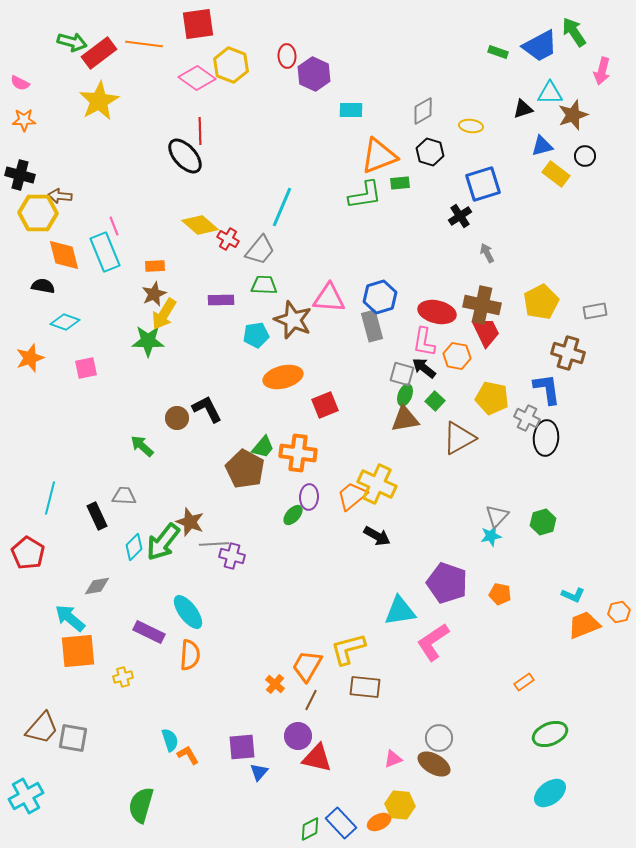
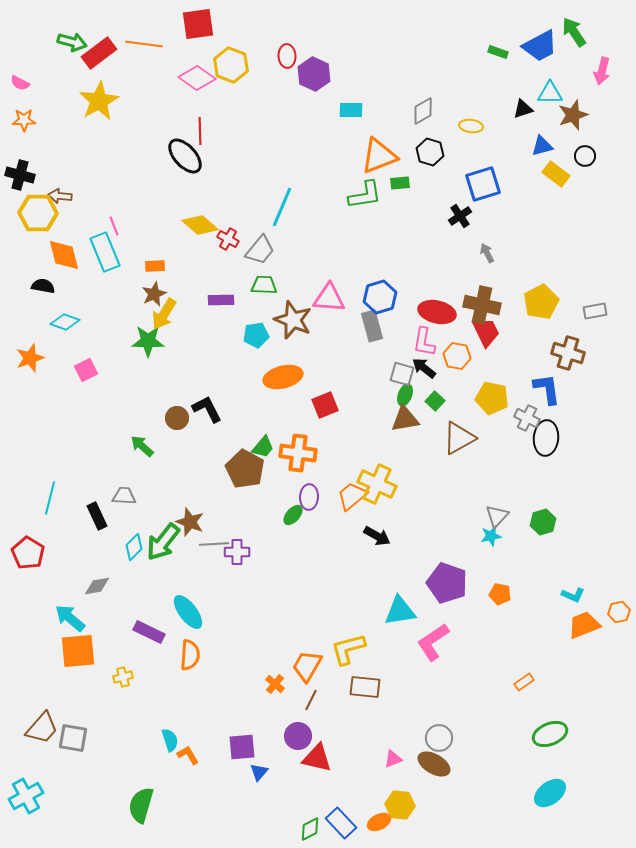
pink square at (86, 368): moved 2 px down; rotated 15 degrees counterclockwise
purple cross at (232, 556): moved 5 px right, 4 px up; rotated 15 degrees counterclockwise
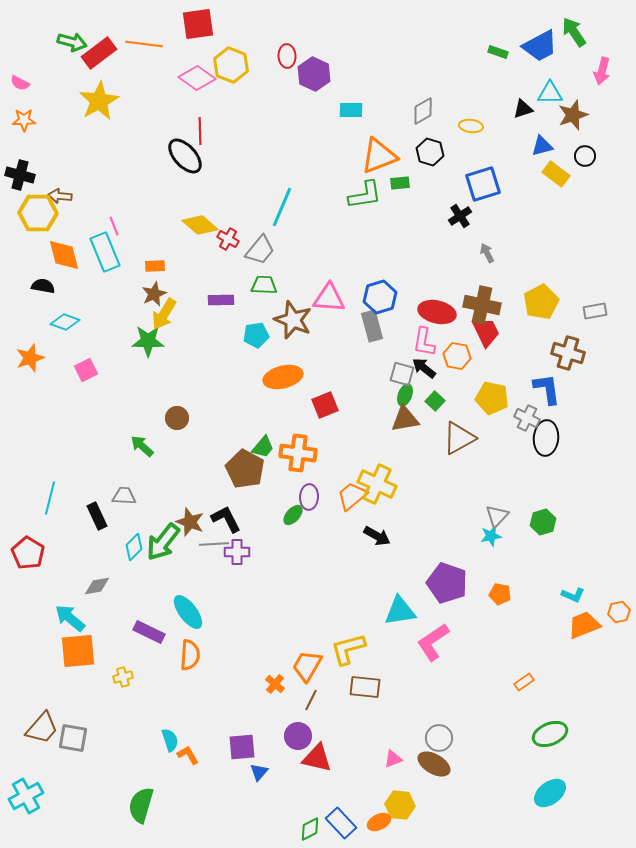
black L-shape at (207, 409): moved 19 px right, 110 px down
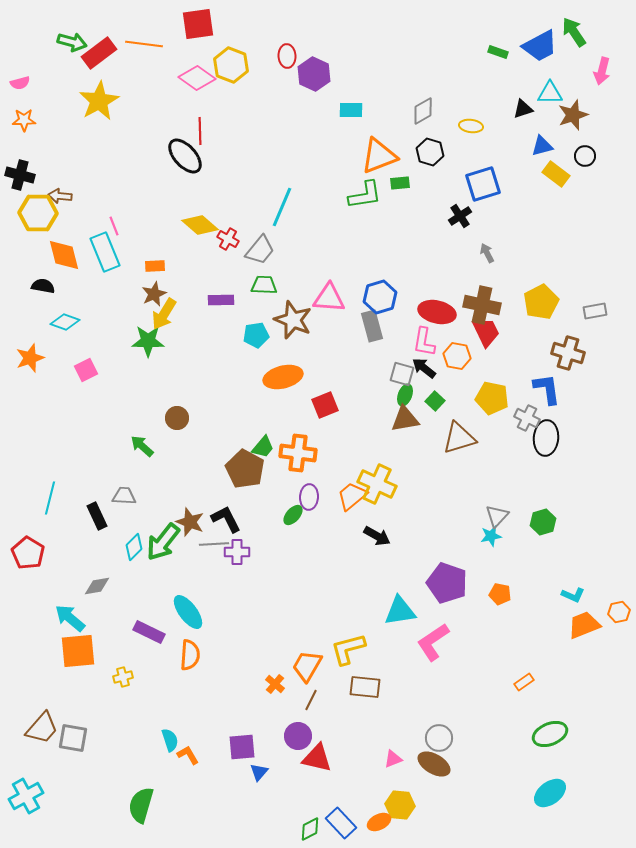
pink semicircle at (20, 83): rotated 42 degrees counterclockwise
brown triangle at (459, 438): rotated 12 degrees clockwise
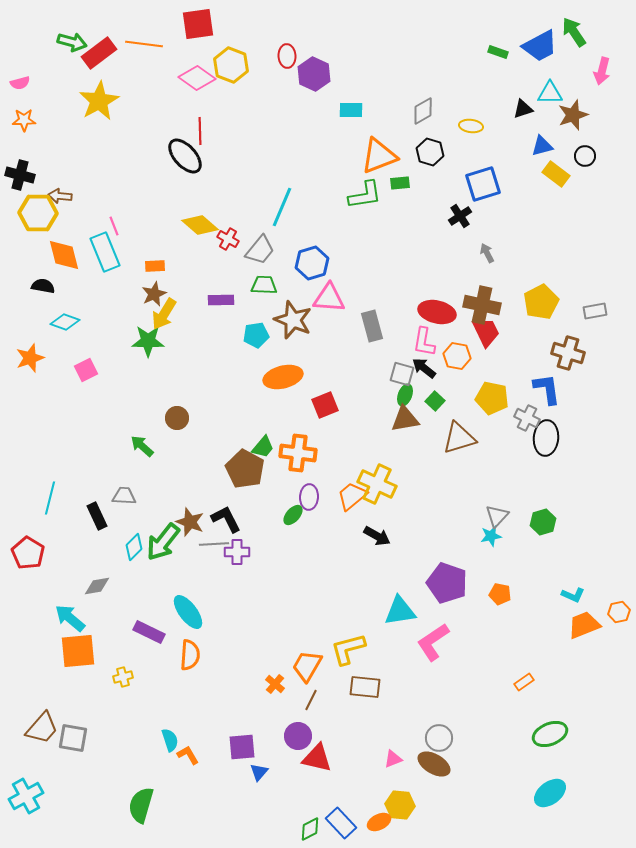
blue hexagon at (380, 297): moved 68 px left, 34 px up
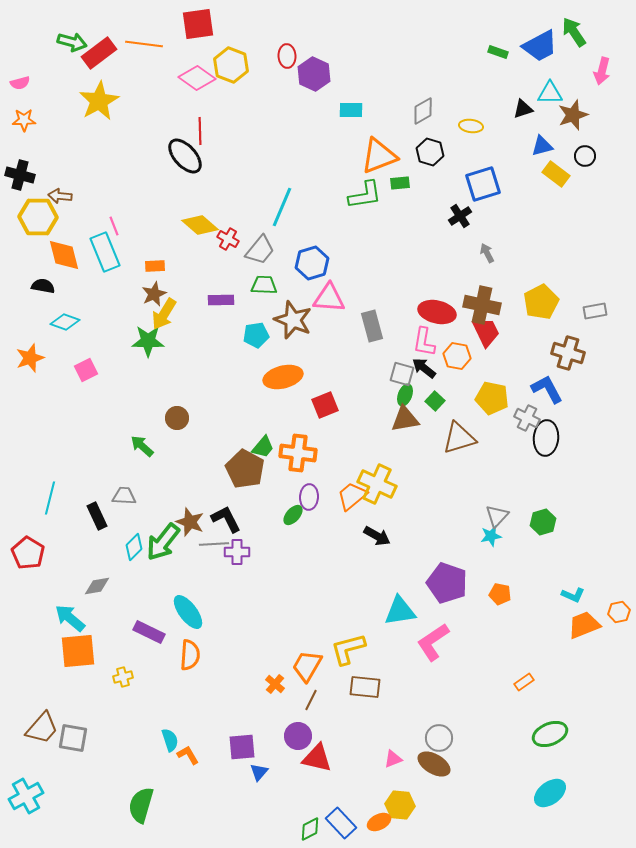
yellow hexagon at (38, 213): moved 4 px down
blue L-shape at (547, 389): rotated 20 degrees counterclockwise
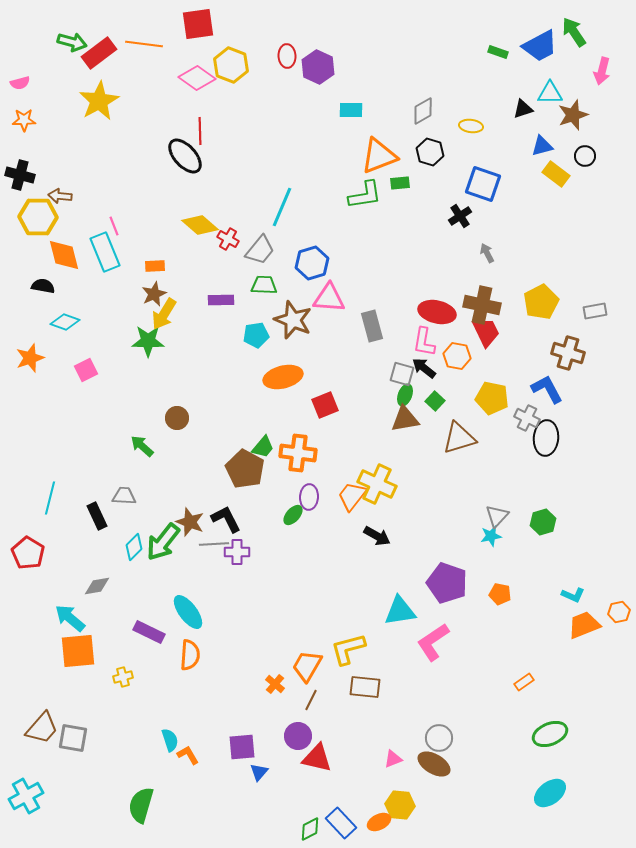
purple hexagon at (314, 74): moved 4 px right, 7 px up
blue square at (483, 184): rotated 36 degrees clockwise
orange trapezoid at (352, 496): rotated 12 degrees counterclockwise
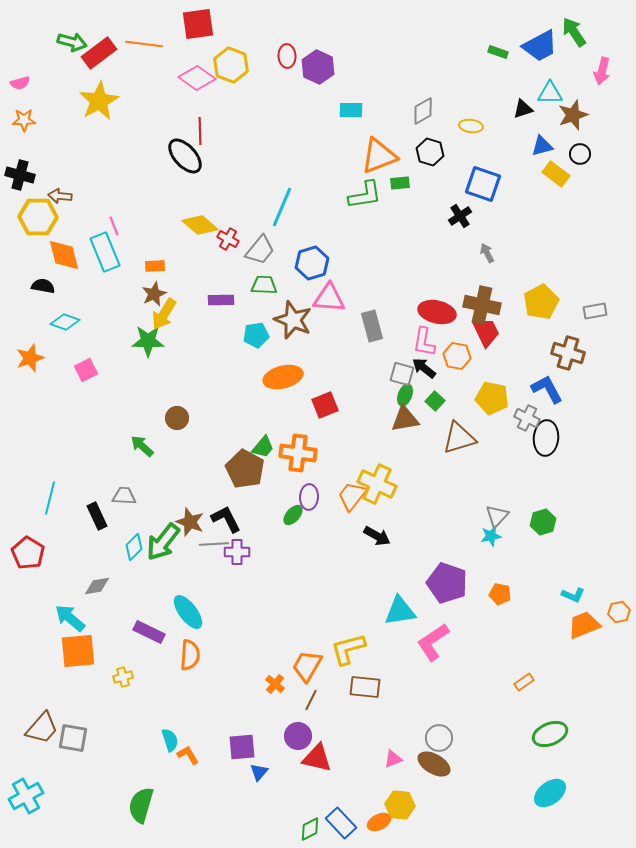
black circle at (585, 156): moved 5 px left, 2 px up
